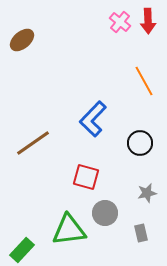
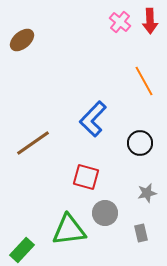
red arrow: moved 2 px right
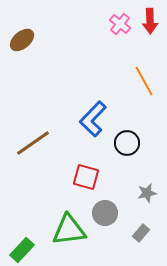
pink cross: moved 2 px down
black circle: moved 13 px left
gray rectangle: rotated 54 degrees clockwise
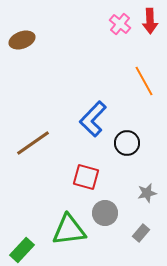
brown ellipse: rotated 20 degrees clockwise
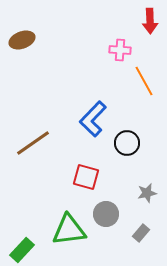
pink cross: moved 26 px down; rotated 35 degrees counterclockwise
gray circle: moved 1 px right, 1 px down
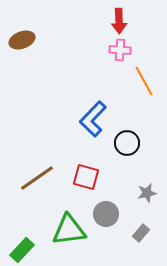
red arrow: moved 31 px left
brown line: moved 4 px right, 35 px down
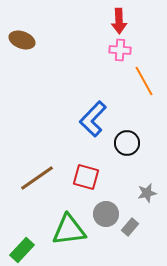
brown ellipse: rotated 40 degrees clockwise
gray rectangle: moved 11 px left, 6 px up
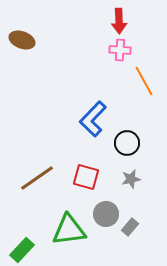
gray star: moved 16 px left, 14 px up
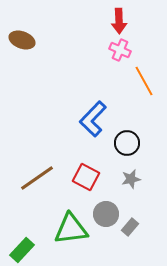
pink cross: rotated 20 degrees clockwise
red square: rotated 12 degrees clockwise
green triangle: moved 2 px right, 1 px up
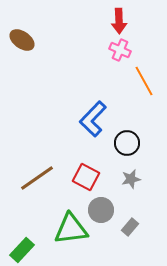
brown ellipse: rotated 15 degrees clockwise
gray circle: moved 5 px left, 4 px up
